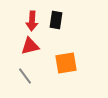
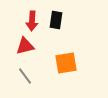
red triangle: moved 5 px left
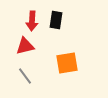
orange square: moved 1 px right
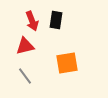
red arrow: rotated 24 degrees counterclockwise
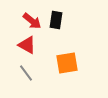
red arrow: rotated 30 degrees counterclockwise
red triangle: moved 2 px right, 1 px up; rotated 42 degrees clockwise
gray line: moved 1 px right, 3 px up
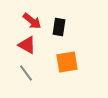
black rectangle: moved 3 px right, 7 px down
orange square: moved 1 px up
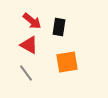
red triangle: moved 2 px right
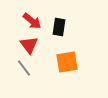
red triangle: rotated 24 degrees clockwise
gray line: moved 2 px left, 5 px up
